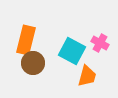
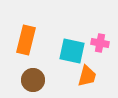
pink cross: rotated 18 degrees counterclockwise
cyan square: rotated 16 degrees counterclockwise
brown circle: moved 17 px down
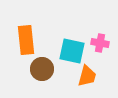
orange rectangle: rotated 20 degrees counterclockwise
brown circle: moved 9 px right, 11 px up
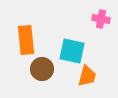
pink cross: moved 1 px right, 24 px up
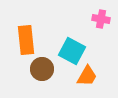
cyan square: rotated 16 degrees clockwise
orange trapezoid: rotated 15 degrees clockwise
